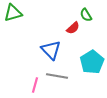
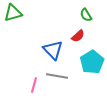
red semicircle: moved 5 px right, 8 px down
blue triangle: moved 2 px right
pink line: moved 1 px left
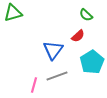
green semicircle: rotated 16 degrees counterclockwise
blue triangle: rotated 20 degrees clockwise
gray line: rotated 30 degrees counterclockwise
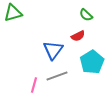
red semicircle: rotated 16 degrees clockwise
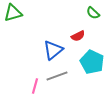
green semicircle: moved 7 px right, 2 px up
blue triangle: rotated 15 degrees clockwise
cyan pentagon: rotated 15 degrees counterclockwise
pink line: moved 1 px right, 1 px down
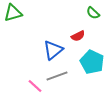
pink line: rotated 63 degrees counterclockwise
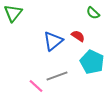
green triangle: rotated 36 degrees counterclockwise
red semicircle: rotated 120 degrees counterclockwise
blue triangle: moved 9 px up
pink line: moved 1 px right
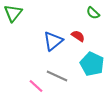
cyan pentagon: moved 2 px down
gray line: rotated 45 degrees clockwise
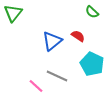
green semicircle: moved 1 px left, 1 px up
blue triangle: moved 1 px left
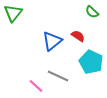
cyan pentagon: moved 1 px left, 2 px up
gray line: moved 1 px right
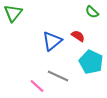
pink line: moved 1 px right
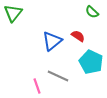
pink line: rotated 28 degrees clockwise
